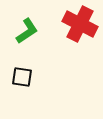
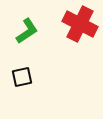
black square: rotated 20 degrees counterclockwise
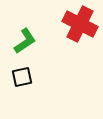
green L-shape: moved 2 px left, 10 px down
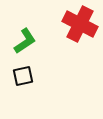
black square: moved 1 px right, 1 px up
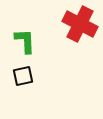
green L-shape: rotated 60 degrees counterclockwise
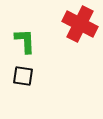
black square: rotated 20 degrees clockwise
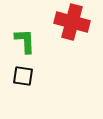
red cross: moved 8 px left, 2 px up; rotated 12 degrees counterclockwise
